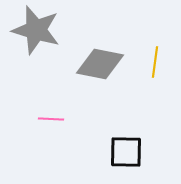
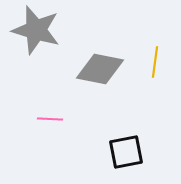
gray diamond: moved 5 px down
pink line: moved 1 px left
black square: rotated 12 degrees counterclockwise
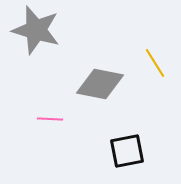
yellow line: moved 1 px down; rotated 40 degrees counterclockwise
gray diamond: moved 15 px down
black square: moved 1 px right, 1 px up
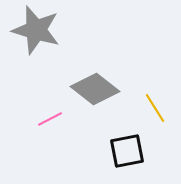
yellow line: moved 45 px down
gray diamond: moved 5 px left, 5 px down; rotated 27 degrees clockwise
pink line: rotated 30 degrees counterclockwise
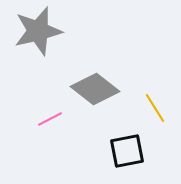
gray star: moved 2 px right, 1 px down; rotated 30 degrees counterclockwise
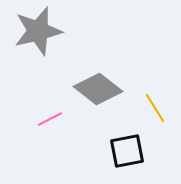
gray diamond: moved 3 px right
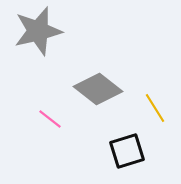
pink line: rotated 65 degrees clockwise
black square: rotated 6 degrees counterclockwise
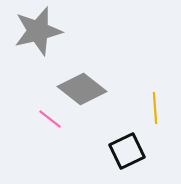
gray diamond: moved 16 px left
yellow line: rotated 28 degrees clockwise
black square: rotated 9 degrees counterclockwise
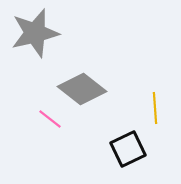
gray star: moved 3 px left, 2 px down
black square: moved 1 px right, 2 px up
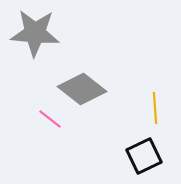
gray star: rotated 18 degrees clockwise
black square: moved 16 px right, 7 px down
